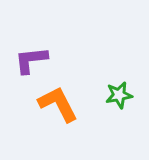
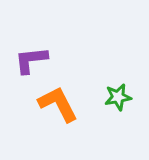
green star: moved 1 px left, 2 px down
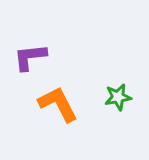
purple L-shape: moved 1 px left, 3 px up
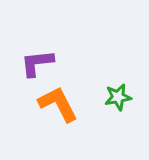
purple L-shape: moved 7 px right, 6 px down
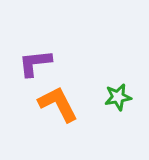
purple L-shape: moved 2 px left
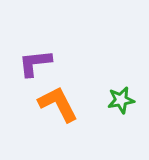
green star: moved 3 px right, 3 px down
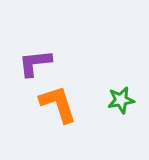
orange L-shape: rotated 9 degrees clockwise
